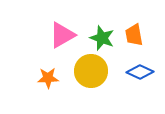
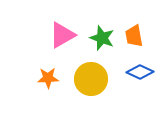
orange trapezoid: moved 1 px down
yellow circle: moved 8 px down
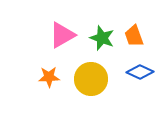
orange trapezoid: rotated 10 degrees counterclockwise
orange star: moved 1 px right, 1 px up
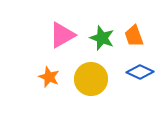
orange star: rotated 25 degrees clockwise
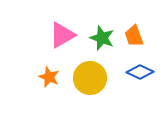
yellow circle: moved 1 px left, 1 px up
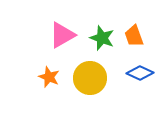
blue diamond: moved 1 px down
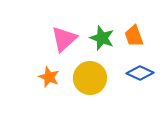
pink triangle: moved 2 px right, 4 px down; rotated 12 degrees counterclockwise
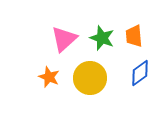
orange trapezoid: rotated 15 degrees clockwise
blue diamond: rotated 60 degrees counterclockwise
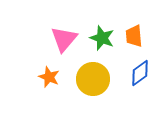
pink triangle: rotated 8 degrees counterclockwise
yellow circle: moved 3 px right, 1 px down
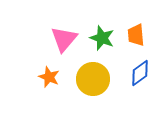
orange trapezoid: moved 2 px right, 1 px up
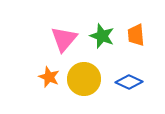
green star: moved 2 px up
blue diamond: moved 11 px left, 9 px down; rotated 60 degrees clockwise
yellow circle: moved 9 px left
